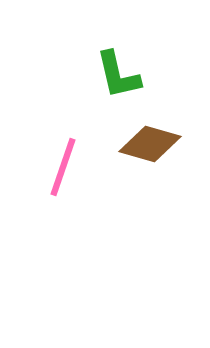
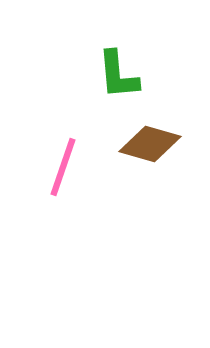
green L-shape: rotated 8 degrees clockwise
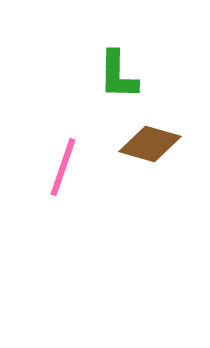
green L-shape: rotated 6 degrees clockwise
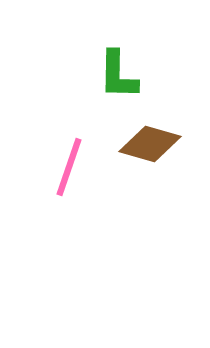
pink line: moved 6 px right
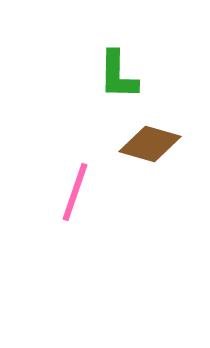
pink line: moved 6 px right, 25 px down
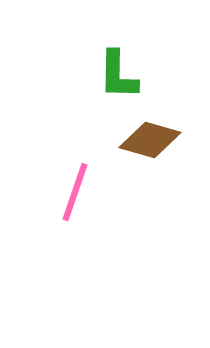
brown diamond: moved 4 px up
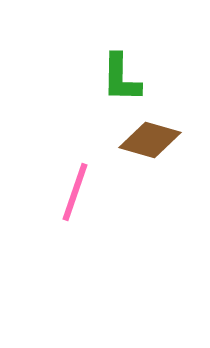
green L-shape: moved 3 px right, 3 px down
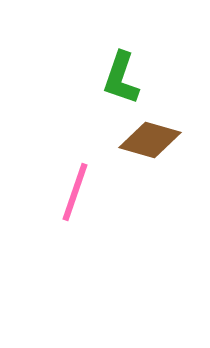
green L-shape: rotated 18 degrees clockwise
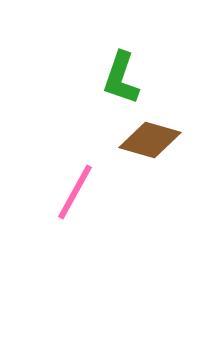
pink line: rotated 10 degrees clockwise
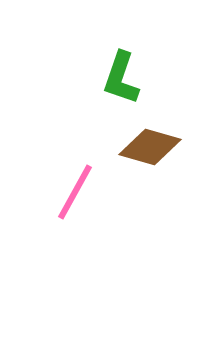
brown diamond: moved 7 px down
